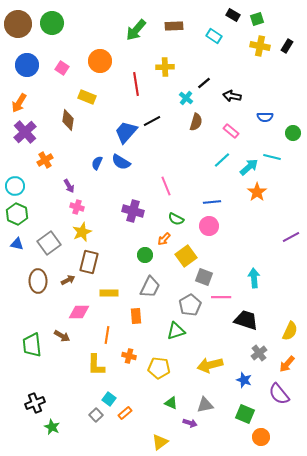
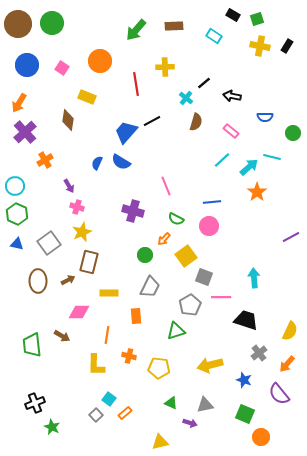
yellow triangle at (160, 442): rotated 24 degrees clockwise
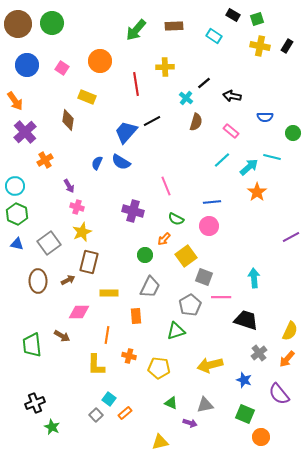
orange arrow at (19, 103): moved 4 px left, 2 px up; rotated 66 degrees counterclockwise
orange arrow at (287, 364): moved 5 px up
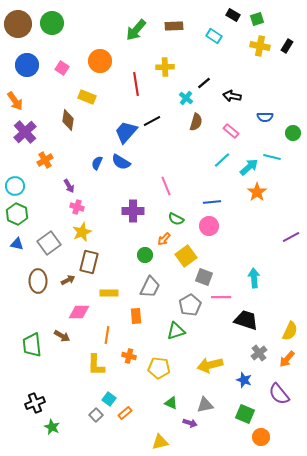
purple cross at (133, 211): rotated 15 degrees counterclockwise
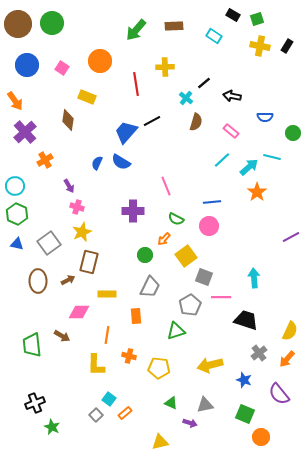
yellow rectangle at (109, 293): moved 2 px left, 1 px down
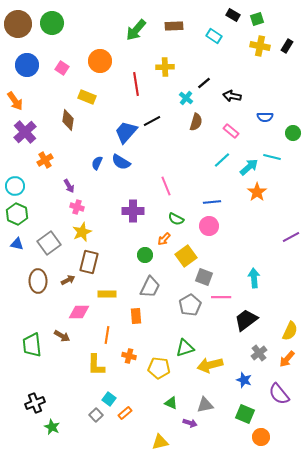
black trapezoid at (246, 320): rotated 55 degrees counterclockwise
green triangle at (176, 331): moved 9 px right, 17 px down
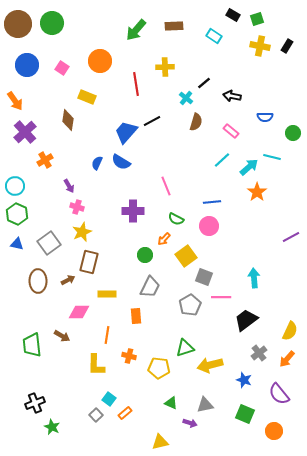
orange circle at (261, 437): moved 13 px right, 6 px up
